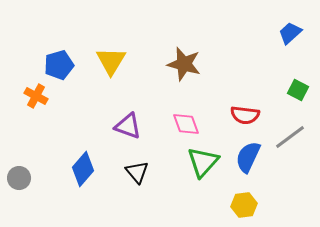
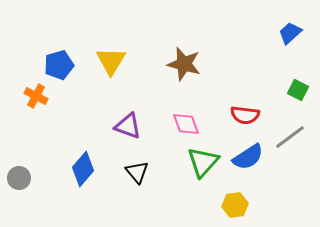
blue semicircle: rotated 148 degrees counterclockwise
yellow hexagon: moved 9 px left
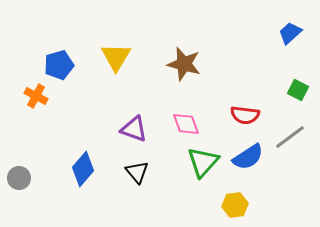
yellow triangle: moved 5 px right, 4 px up
purple triangle: moved 6 px right, 3 px down
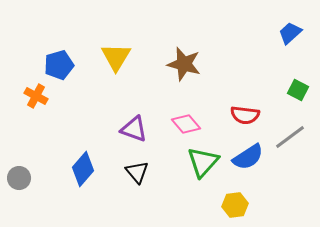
pink diamond: rotated 20 degrees counterclockwise
